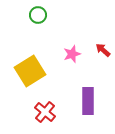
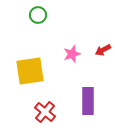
red arrow: rotated 70 degrees counterclockwise
yellow square: rotated 24 degrees clockwise
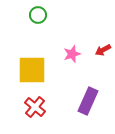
yellow square: moved 2 px right, 1 px up; rotated 8 degrees clockwise
purple rectangle: rotated 24 degrees clockwise
red cross: moved 10 px left, 5 px up
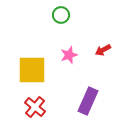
green circle: moved 23 px right
pink star: moved 3 px left, 1 px down
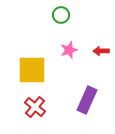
red arrow: moved 2 px left, 1 px down; rotated 28 degrees clockwise
pink star: moved 5 px up
purple rectangle: moved 1 px left, 1 px up
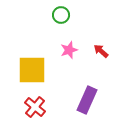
red arrow: rotated 42 degrees clockwise
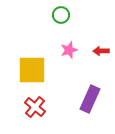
red arrow: rotated 42 degrees counterclockwise
purple rectangle: moved 3 px right, 1 px up
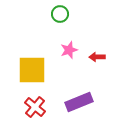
green circle: moved 1 px left, 1 px up
red arrow: moved 4 px left, 6 px down
purple rectangle: moved 11 px left, 3 px down; rotated 44 degrees clockwise
